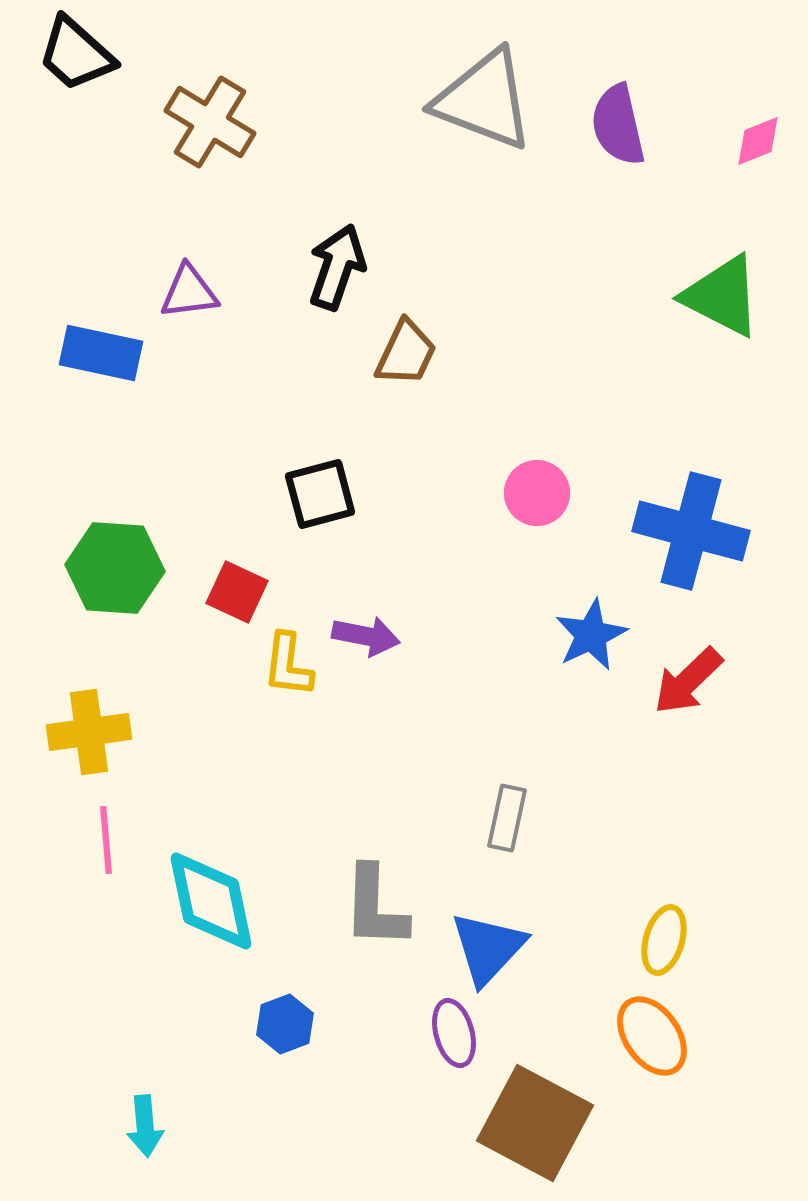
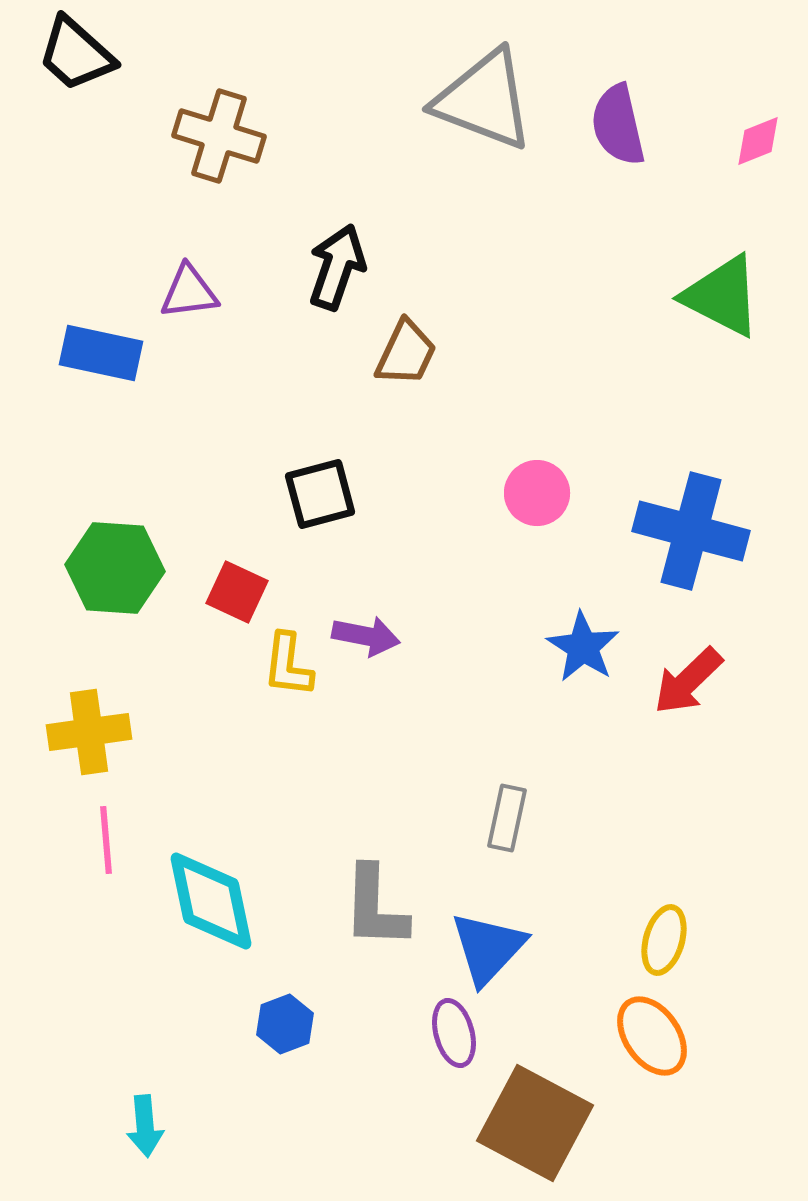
brown cross: moved 9 px right, 14 px down; rotated 14 degrees counterclockwise
blue star: moved 8 px left, 12 px down; rotated 14 degrees counterclockwise
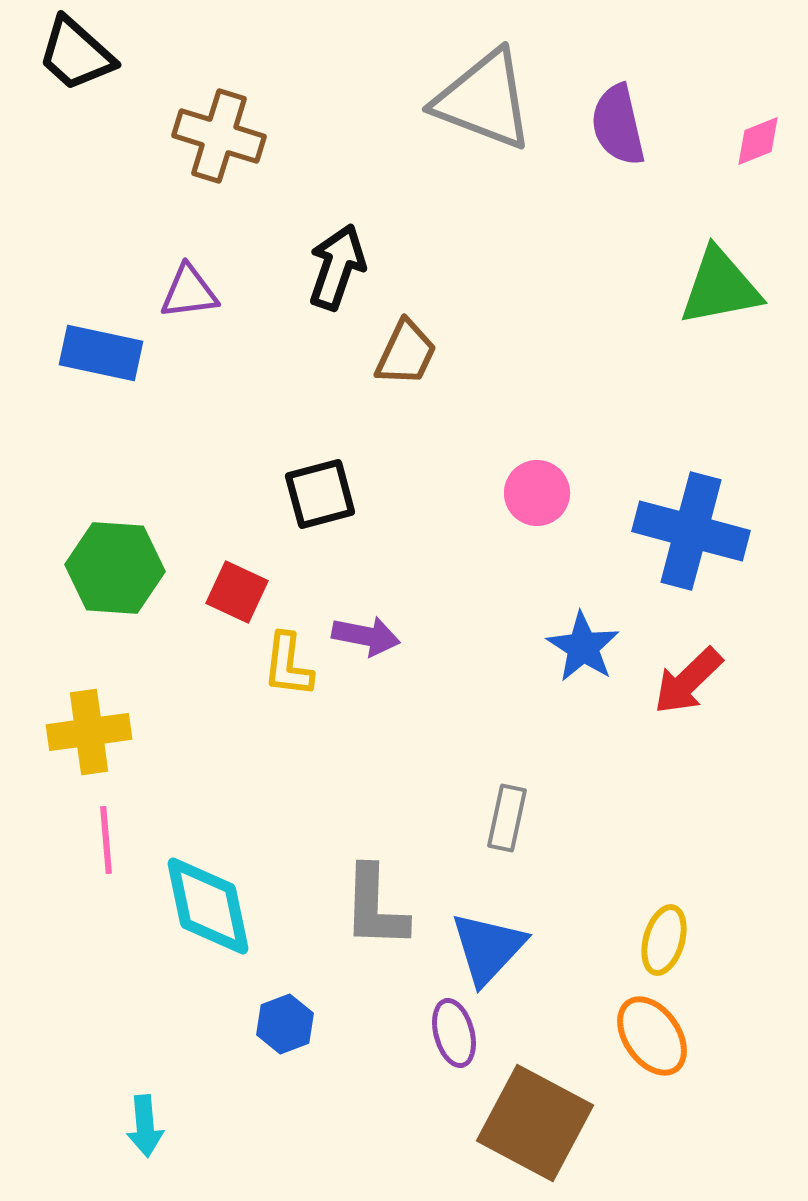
green triangle: moved 2 px left, 9 px up; rotated 38 degrees counterclockwise
cyan diamond: moved 3 px left, 5 px down
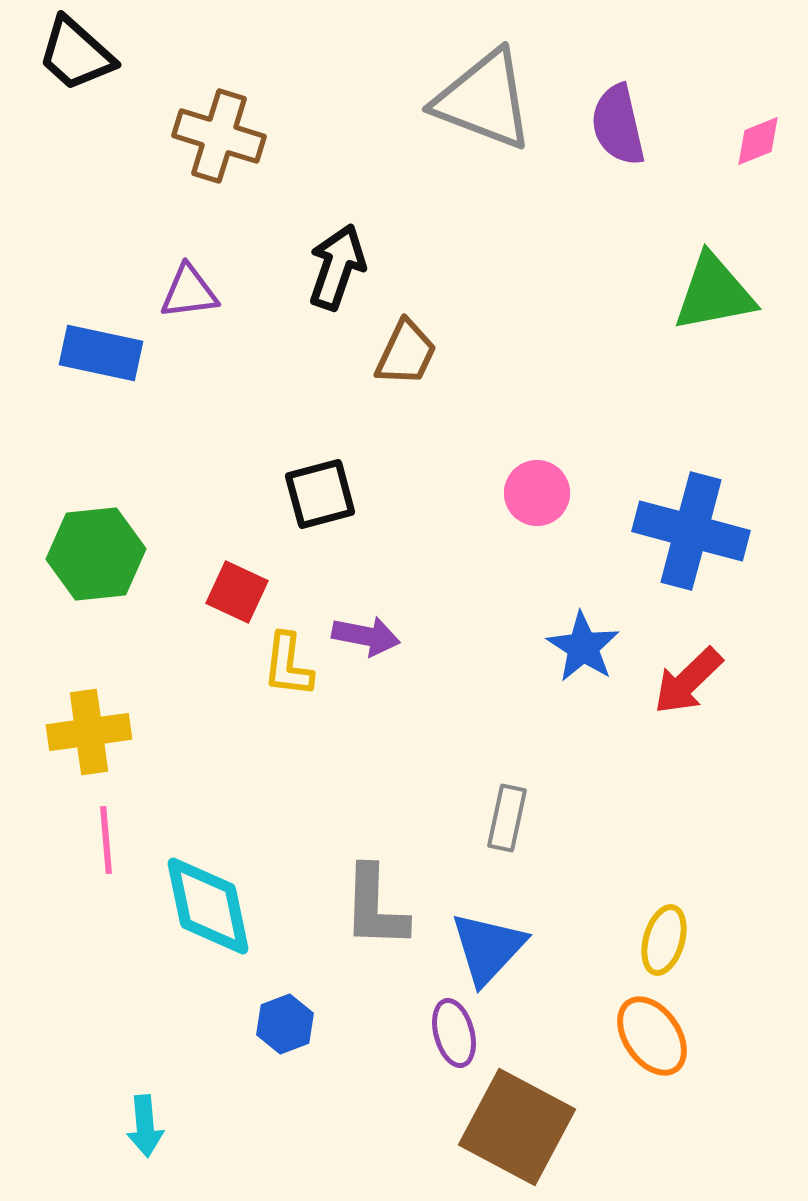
green triangle: moved 6 px left, 6 px down
green hexagon: moved 19 px left, 14 px up; rotated 10 degrees counterclockwise
brown square: moved 18 px left, 4 px down
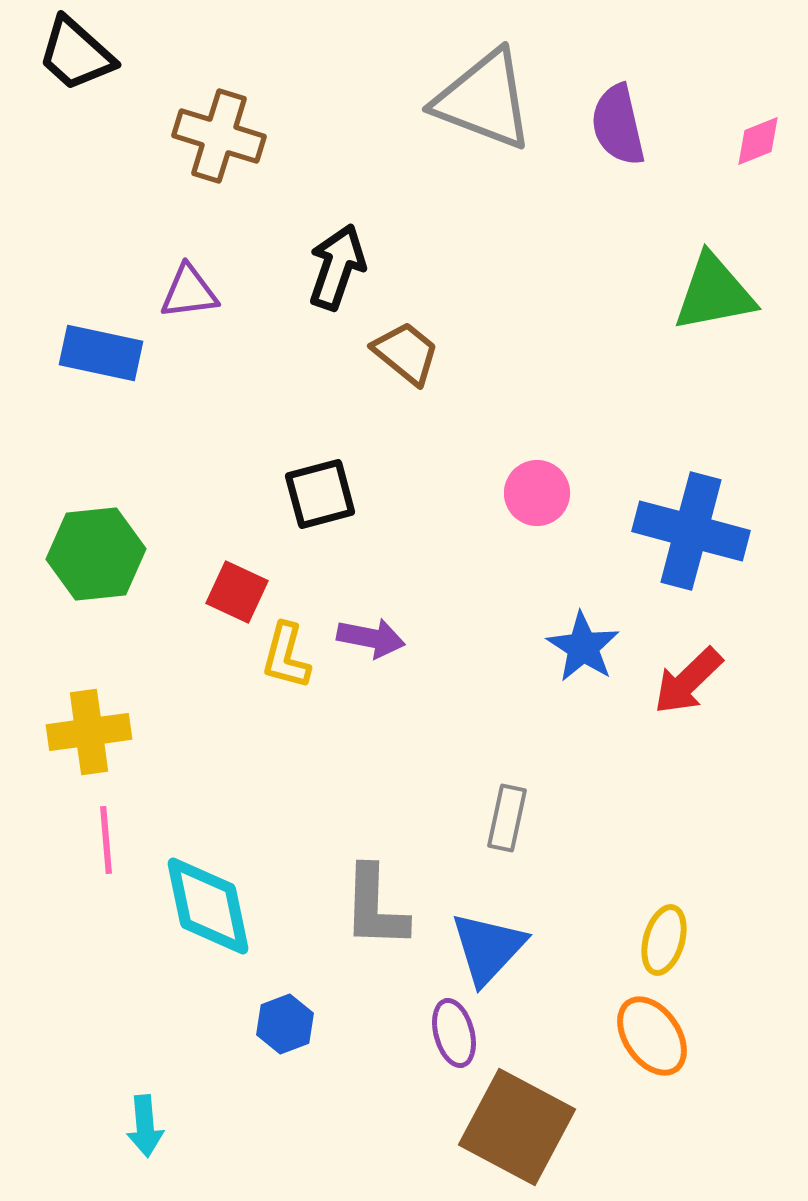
brown trapezoid: rotated 76 degrees counterclockwise
purple arrow: moved 5 px right, 2 px down
yellow L-shape: moved 2 px left, 9 px up; rotated 8 degrees clockwise
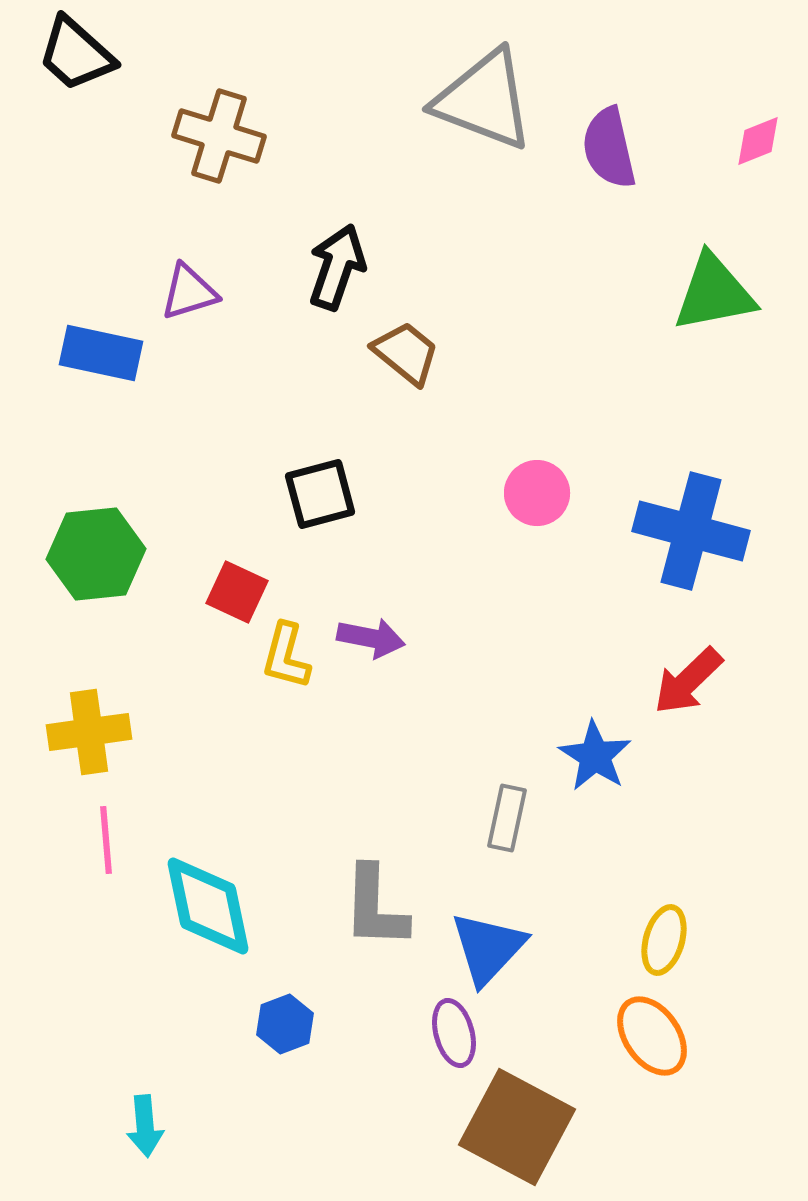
purple semicircle: moved 9 px left, 23 px down
purple triangle: rotated 10 degrees counterclockwise
blue star: moved 12 px right, 109 px down
